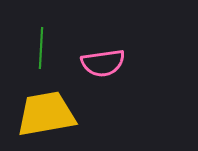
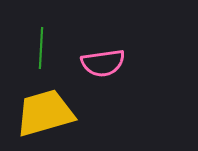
yellow trapezoid: moved 1 px left, 1 px up; rotated 6 degrees counterclockwise
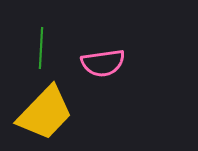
yellow trapezoid: rotated 150 degrees clockwise
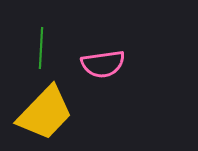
pink semicircle: moved 1 px down
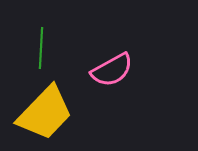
pink semicircle: moved 9 px right, 6 px down; rotated 21 degrees counterclockwise
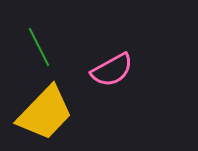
green line: moved 2 px left, 1 px up; rotated 30 degrees counterclockwise
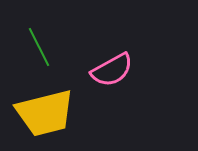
yellow trapezoid: rotated 32 degrees clockwise
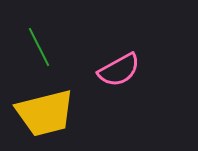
pink semicircle: moved 7 px right
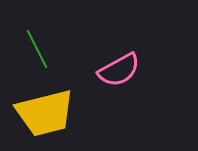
green line: moved 2 px left, 2 px down
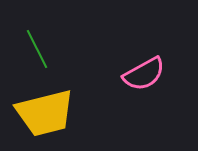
pink semicircle: moved 25 px right, 4 px down
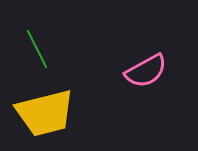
pink semicircle: moved 2 px right, 3 px up
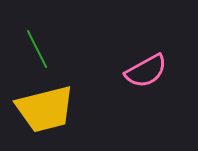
yellow trapezoid: moved 4 px up
